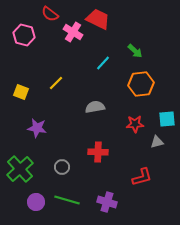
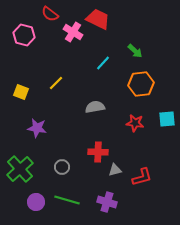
red star: moved 1 px up; rotated 12 degrees clockwise
gray triangle: moved 42 px left, 28 px down
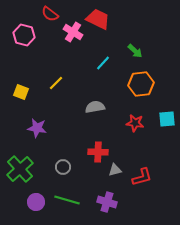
gray circle: moved 1 px right
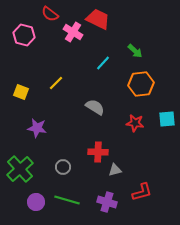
gray semicircle: rotated 42 degrees clockwise
red L-shape: moved 15 px down
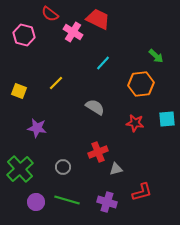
green arrow: moved 21 px right, 5 px down
yellow square: moved 2 px left, 1 px up
red cross: rotated 24 degrees counterclockwise
gray triangle: moved 1 px right, 1 px up
